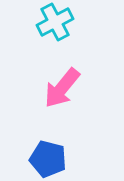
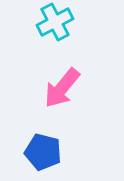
blue pentagon: moved 5 px left, 7 px up
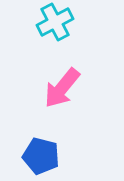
blue pentagon: moved 2 px left, 4 px down
